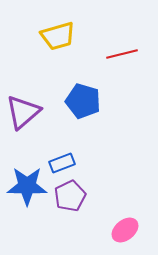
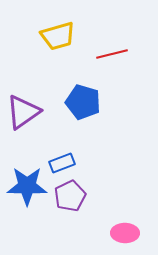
red line: moved 10 px left
blue pentagon: moved 1 px down
purple triangle: rotated 6 degrees clockwise
pink ellipse: moved 3 px down; rotated 40 degrees clockwise
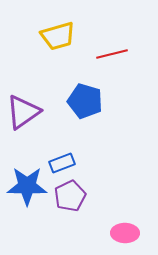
blue pentagon: moved 2 px right, 1 px up
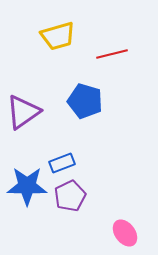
pink ellipse: rotated 52 degrees clockwise
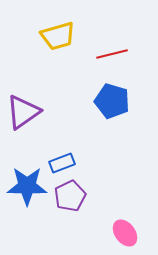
blue pentagon: moved 27 px right
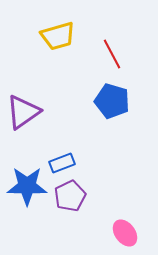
red line: rotated 76 degrees clockwise
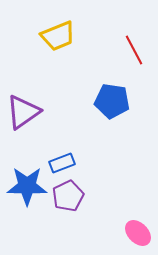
yellow trapezoid: rotated 6 degrees counterclockwise
red line: moved 22 px right, 4 px up
blue pentagon: rotated 8 degrees counterclockwise
purple pentagon: moved 2 px left
pink ellipse: moved 13 px right; rotated 8 degrees counterclockwise
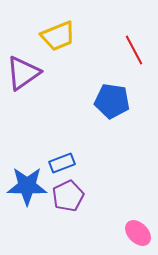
purple triangle: moved 39 px up
